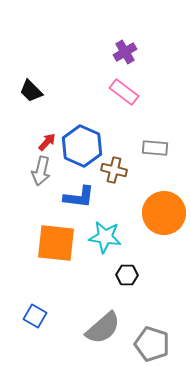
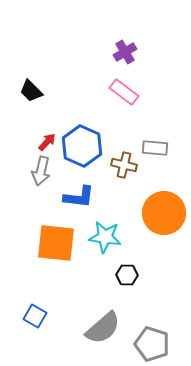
brown cross: moved 10 px right, 5 px up
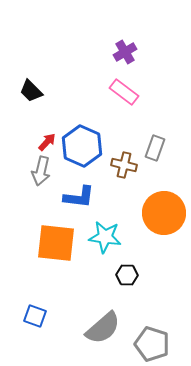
gray rectangle: rotated 75 degrees counterclockwise
blue square: rotated 10 degrees counterclockwise
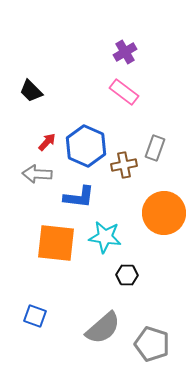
blue hexagon: moved 4 px right
brown cross: rotated 25 degrees counterclockwise
gray arrow: moved 4 px left, 3 px down; rotated 80 degrees clockwise
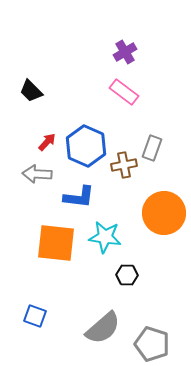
gray rectangle: moved 3 px left
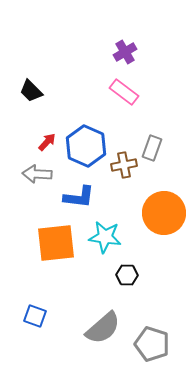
orange square: rotated 12 degrees counterclockwise
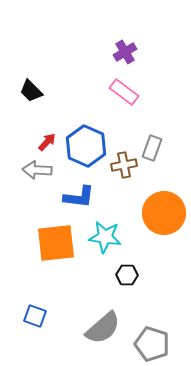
gray arrow: moved 4 px up
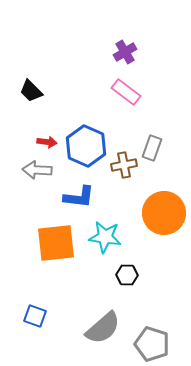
pink rectangle: moved 2 px right
red arrow: rotated 54 degrees clockwise
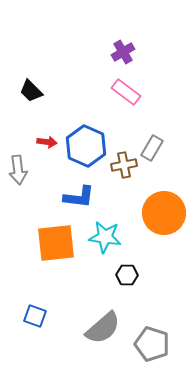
purple cross: moved 2 px left
gray rectangle: rotated 10 degrees clockwise
gray arrow: moved 19 px left; rotated 100 degrees counterclockwise
